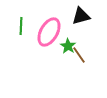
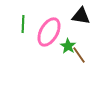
black triangle: rotated 24 degrees clockwise
green line: moved 2 px right, 2 px up
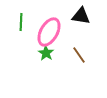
green line: moved 2 px left, 2 px up
green star: moved 22 px left, 7 px down
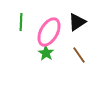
black triangle: moved 4 px left, 6 px down; rotated 42 degrees counterclockwise
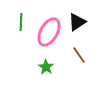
green star: moved 14 px down
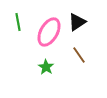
green line: moved 3 px left; rotated 12 degrees counterclockwise
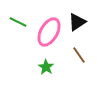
green line: rotated 54 degrees counterclockwise
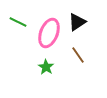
pink ellipse: moved 1 px down; rotated 8 degrees counterclockwise
brown line: moved 1 px left
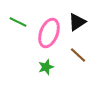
brown line: rotated 12 degrees counterclockwise
green star: rotated 21 degrees clockwise
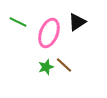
brown line: moved 14 px left, 10 px down
